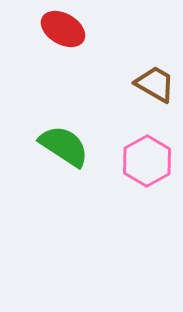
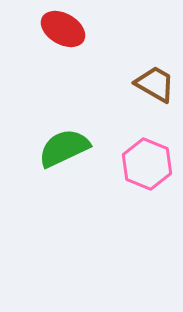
green semicircle: moved 2 px down; rotated 58 degrees counterclockwise
pink hexagon: moved 3 px down; rotated 9 degrees counterclockwise
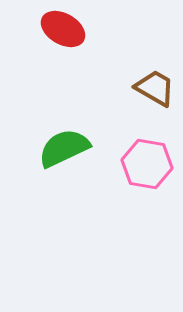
brown trapezoid: moved 4 px down
pink hexagon: rotated 12 degrees counterclockwise
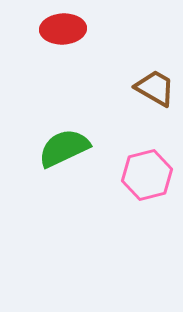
red ellipse: rotated 33 degrees counterclockwise
pink hexagon: moved 11 px down; rotated 24 degrees counterclockwise
